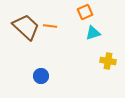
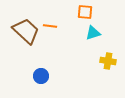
orange square: rotated 28 degrees clockwise
brown trapezoid: moved 4 px down
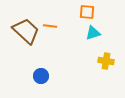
orange square: moved 2 px right
yellow cross: moved 2 px left
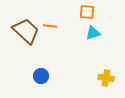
yellow cross: moved 17 px down
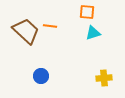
yellow cross: moved 2 px left; rotated 14 degrees counterclockwise
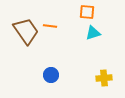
brown trapezoid: rotated 12 degrees clockwise
blue circle: moved 10 px right, 1 px up
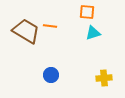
brown trapezoid: rotated 24 degrees counterclockwise
